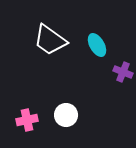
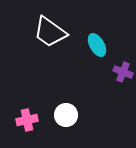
white trapezoid: moved 8 px up
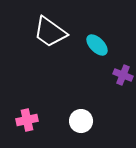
cyan ellipse: rotated 15 degrees counterclockwise
purple cross: moved 3 px down
white circle: moved 15 px right, 6 px down
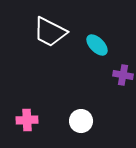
white trapezoid: rotated 9 degrees counterclockwise
purple cross: rotated 12 degrees counterclockwise
pink cross: rotated 10 degrees clockwise
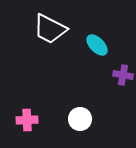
white trapezoid: moved 3 px up
white circle: moved 1 px left, 2 px up
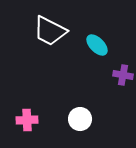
white trapezoid: moved 2 px down
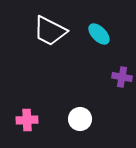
cyan ellipse: moved 2 px right, 11 px up
purple cross: moved 1 px left, 2 px down
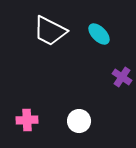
purple cross: rotated 24 degrees clockwise
white circle: moved 1 px left, 2 px down
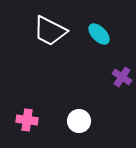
pink cross: rotated 10 degrees clockwise
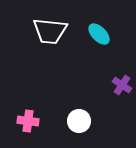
white trapezoid: rotated 21 degrees counterclockwise
purple cross: moved 8 px down
pink cross: moved 1 px right, 1 px down
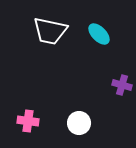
white trapezoid: rotated 6 degrees clockwise
purple cross: rotated 18 degrees counterclockwise
white circle: moved 2 px down
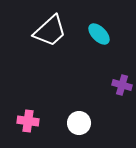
white trapezoid: rotated 54 degrees counterclockwise
